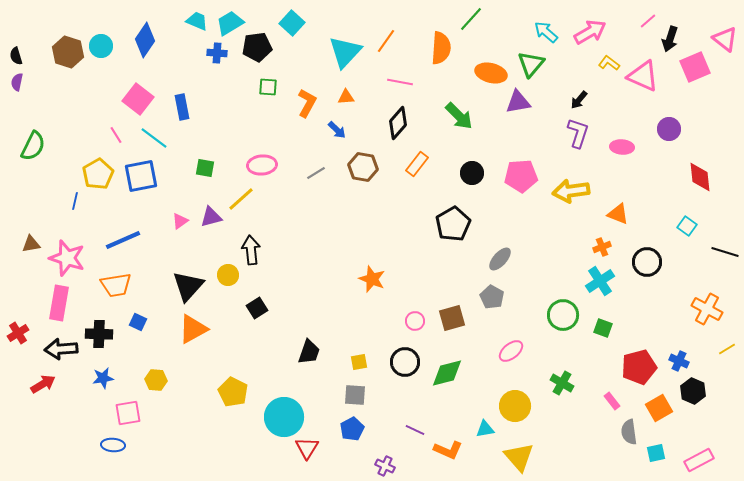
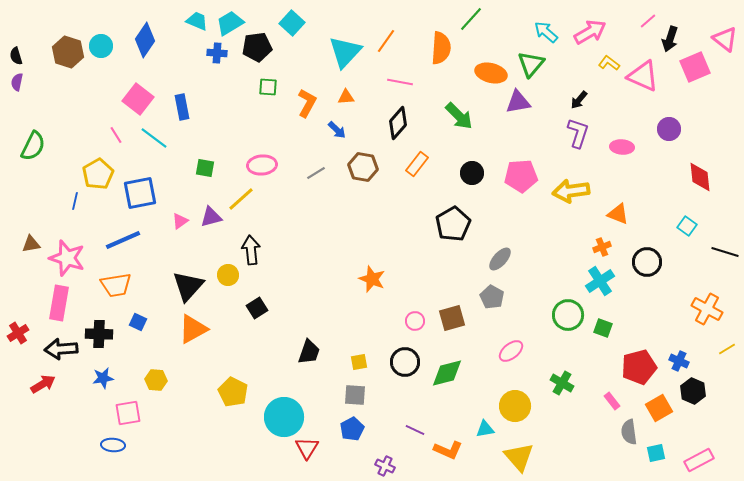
blue square at (141, 176): moved 1 px left, 17 px down
green circle at (563, 315): moved 5 px right
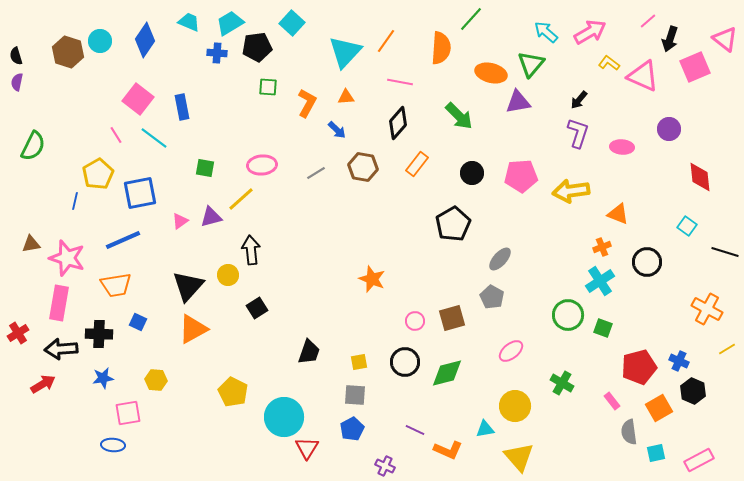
cyan trapezoid at (197, 21): moved 8 px left, 1 px down
cyan circle at (101, 46): moved 1 px left, 5 px up
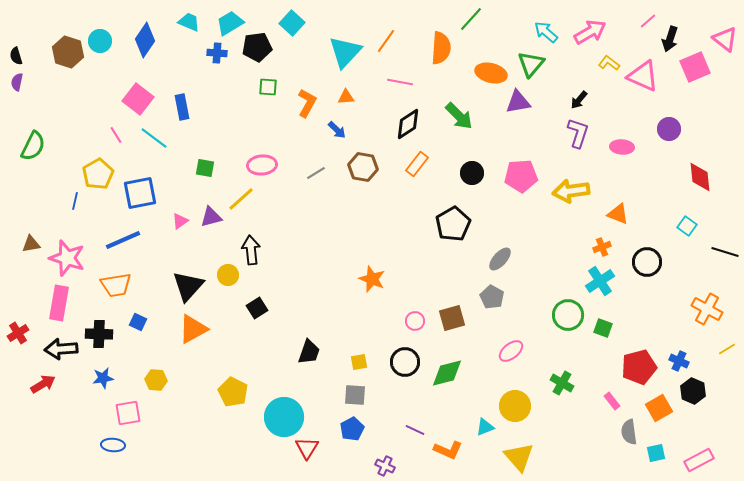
black diamond at (398, 123): moved 10 px right, 1 px down; rotated 16 degrees clockwise
cyan triangle at (485, 429): moved 2 px up; rotated 12 degrees counterclockwise
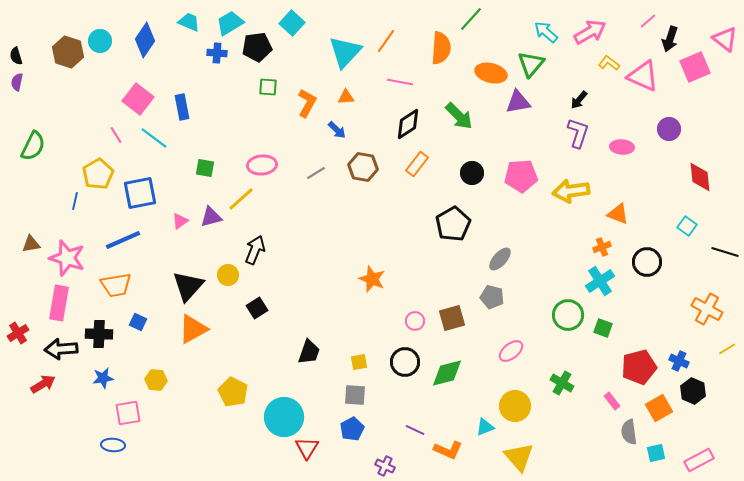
black arrow at (251, 250): moved 4 px right; rotated 28 degrees clockwise
gray pentagon at (492, 297): rotated 15 degrees counterclockwise
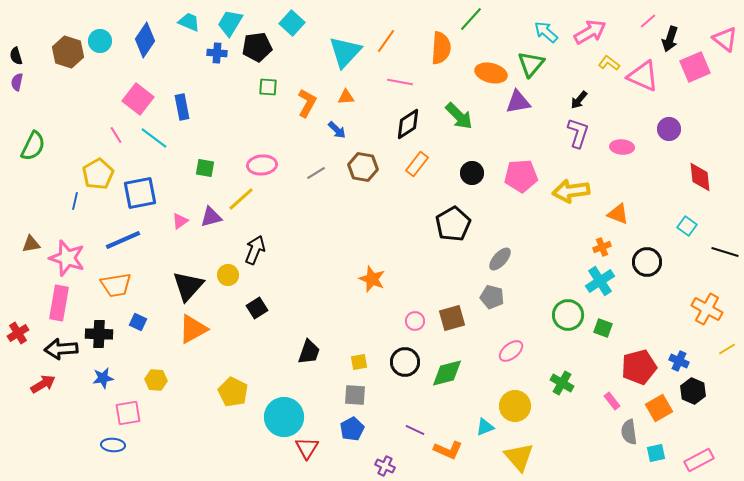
cyan trapezoid at (230, 23): rotated 28 degrees counterclockwise
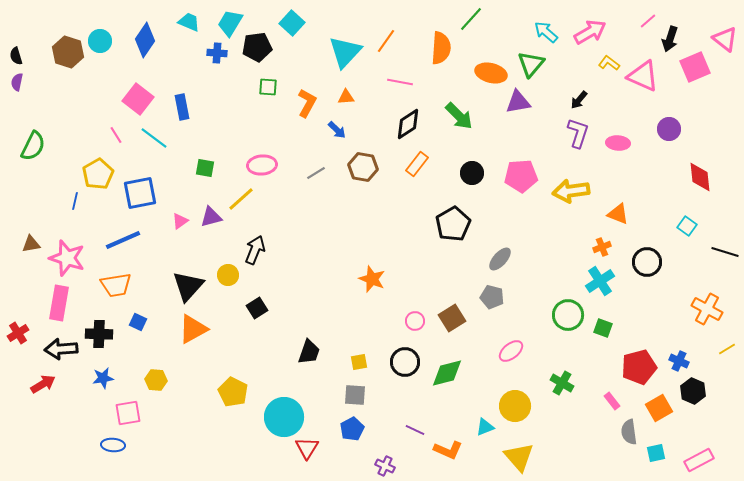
pink ellipse at (622, 147): moved 4 px left, 4 px up
brown square at (452, 318): rotated 16 degrees counterclockwise
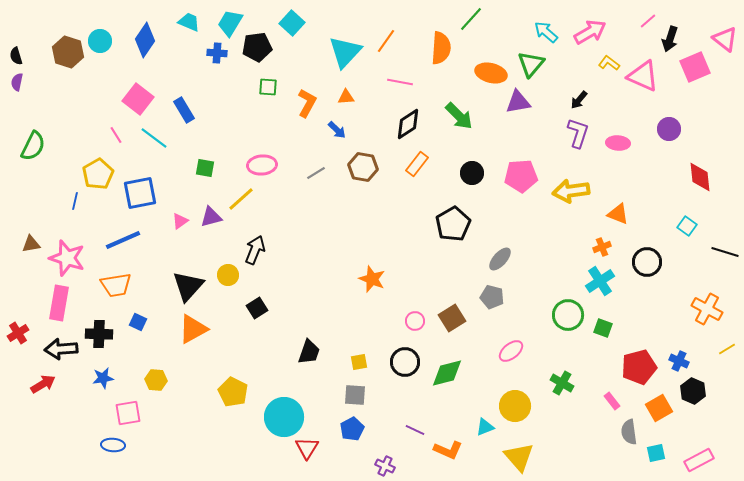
blue rectangle at (182, 107): moved 2 px right, 3 px down; rotated 20 degrees counterclockwise
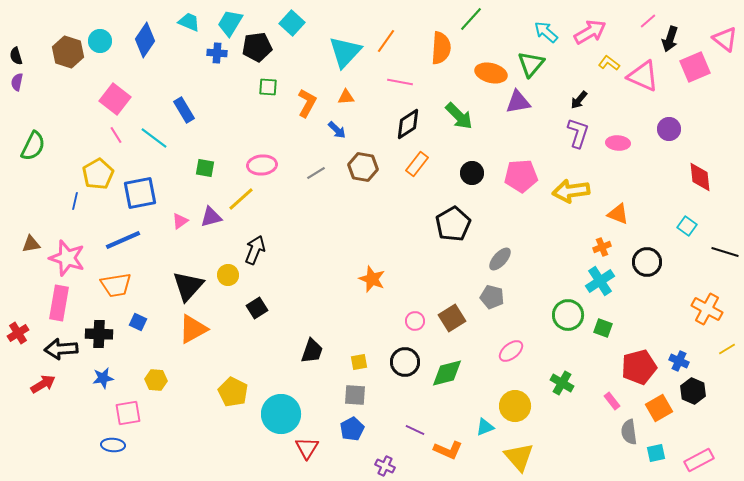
pink square at (138, 99): moved 23 px left
black trapezoid at (309, 352): moved 3 px right, 1 px up
cyan circle at (284, 417): moved 3 px left, 3 px up
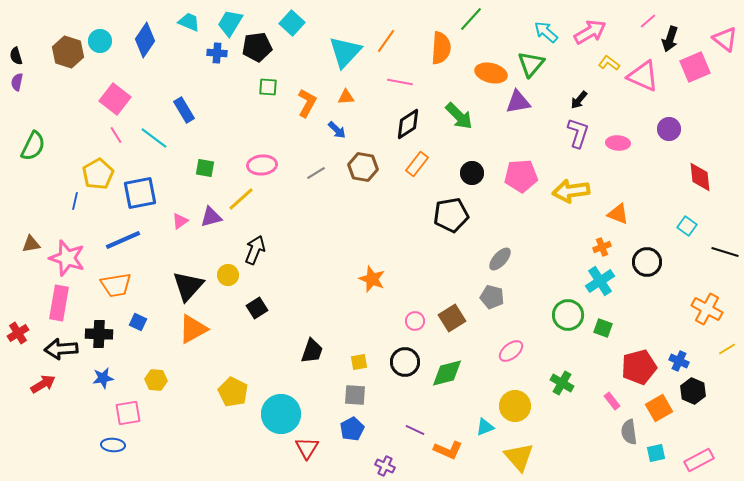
black pentagon at (453, 224): moved 2 px left, 9 px up; rotated 20 degrees clockwise
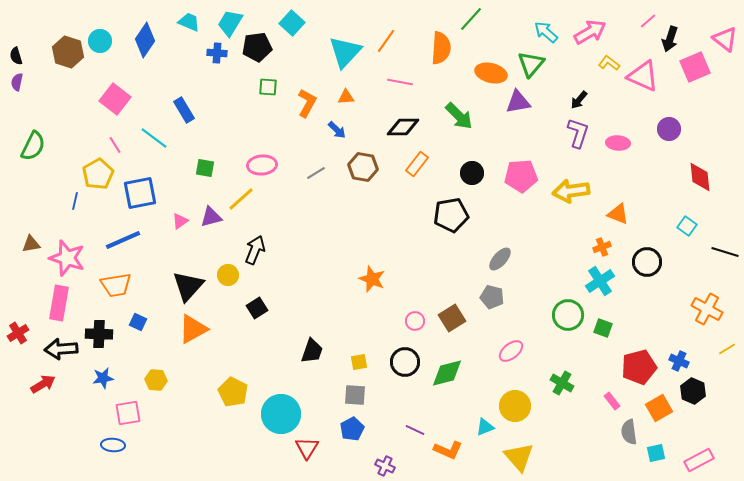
black diamond at (408, 124): moved 5 px left, 3 px down; rotated 32 degrees clockwise
pink line at (116, 135): moved 1 px left, 10 px down
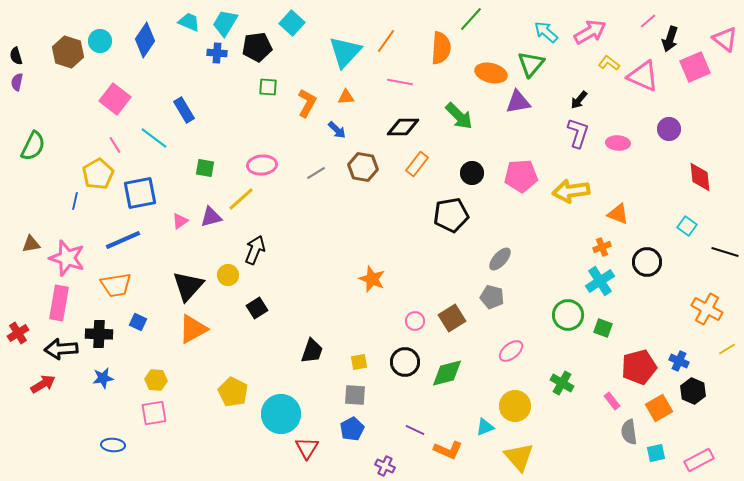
cyan trapezoid at (230, 23): moved 5 px left
pink square at (128, 413): moved 26 px right
